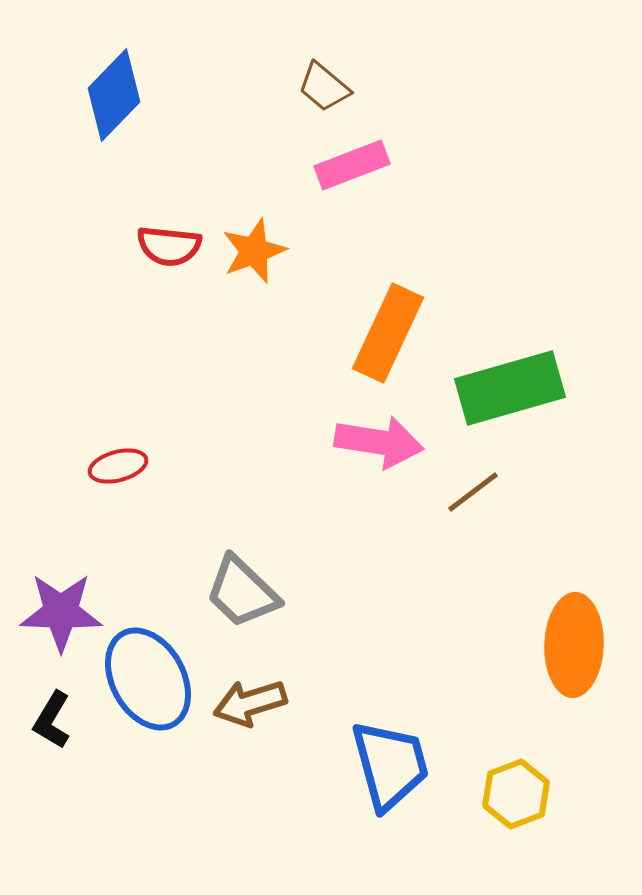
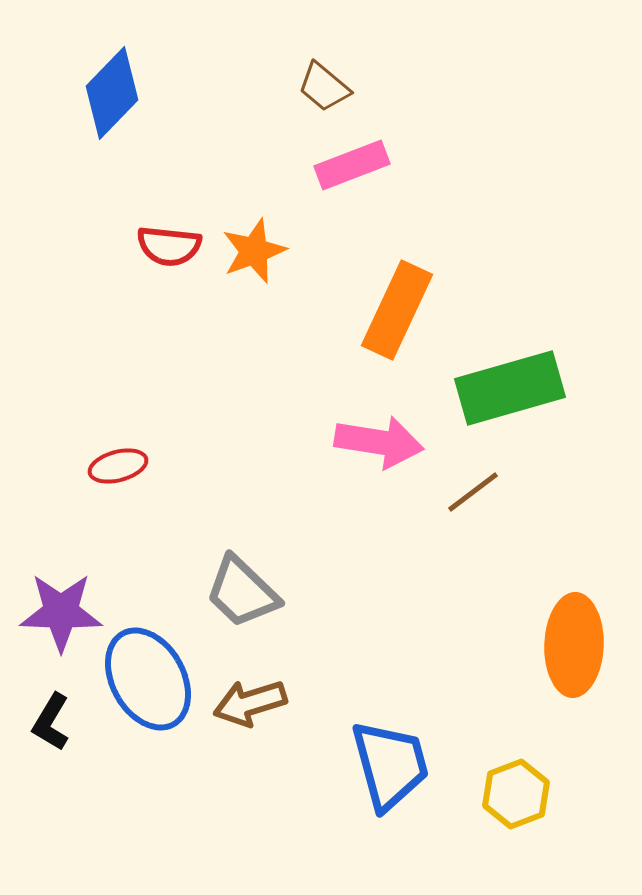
blue diamond: moved 2 px left, 2 px up
orange rectangle: moved 9 px right, 23 px up
black L-shape: moved 1 px left, 2 px down
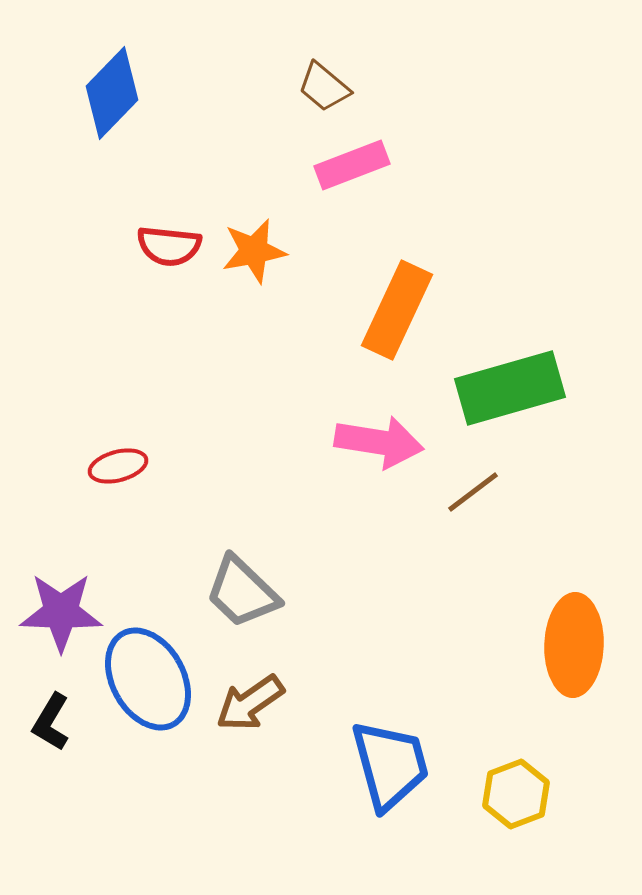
orange star: rotated 10 degrees clockwise
brown arrow: rotated 18 degrees counterclockwise
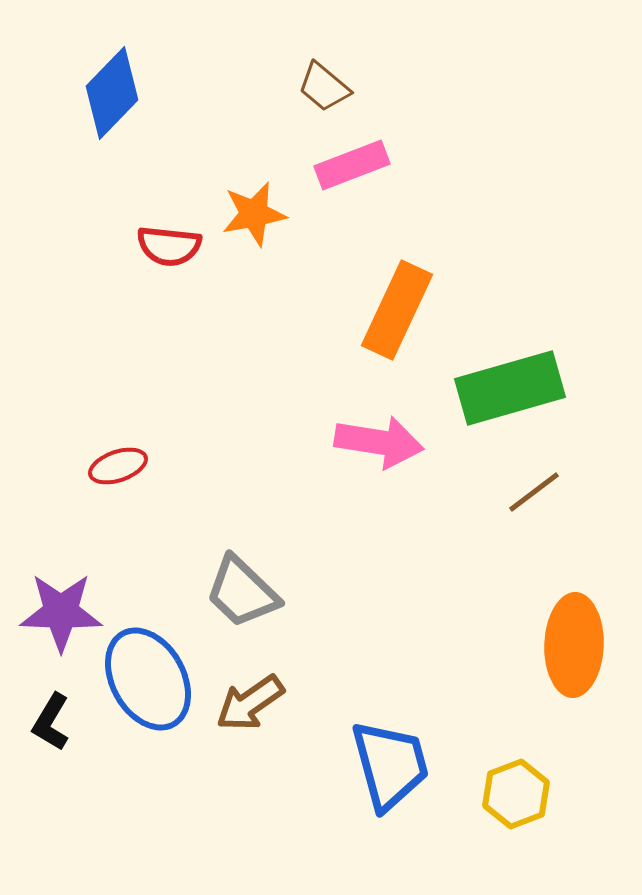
orange star: moved 37 px up
red ellipse: rotated 4 degrees counterclockwise
brown line: moved 61 px right
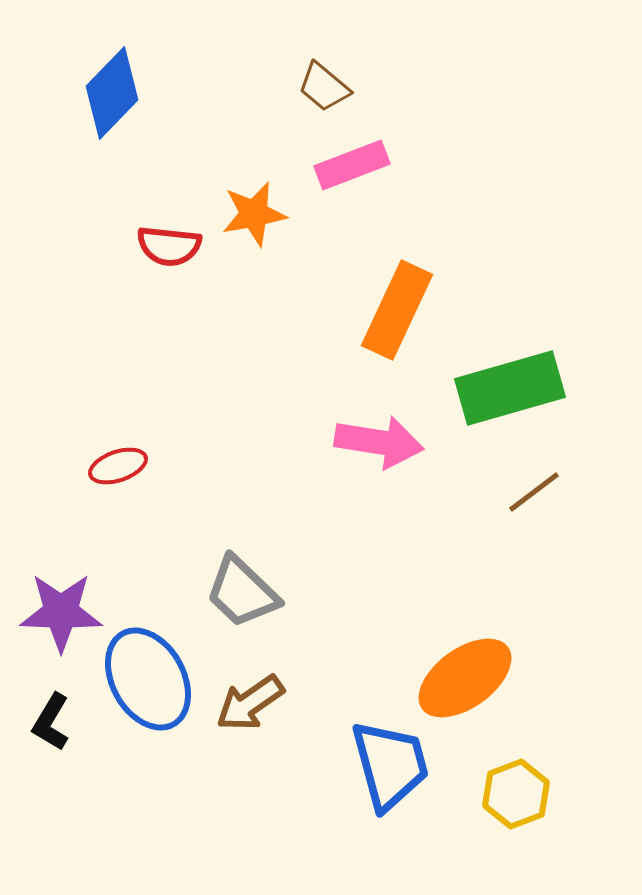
orange ellipse: moved 109 px left, 33 px down; rotated 52 degrees clockwise
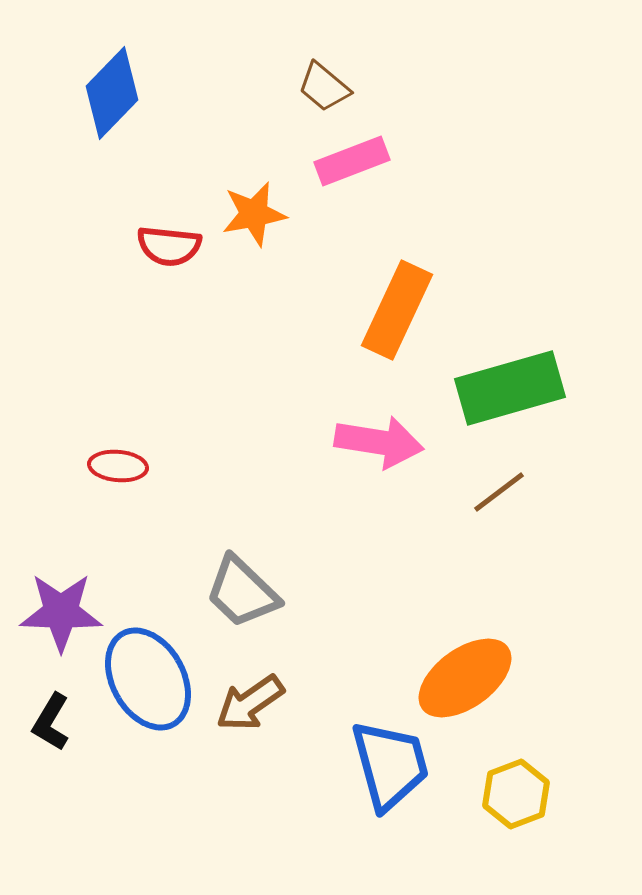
pink rectangle: moved 4 px up
red ellipse: rotated 24 degrees clockwise
brown line: moved 35 px left
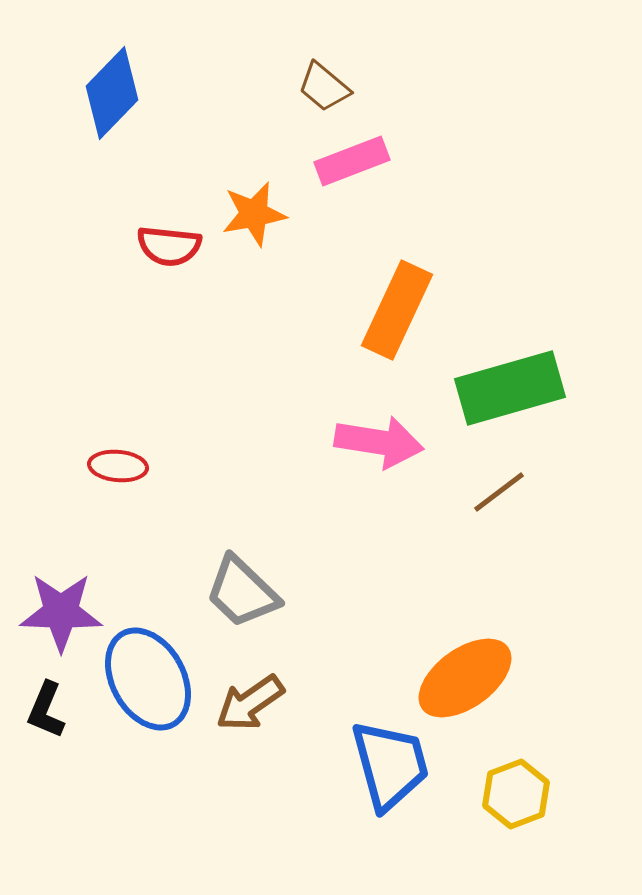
black L-shape: moved 5 px left, 12 px up; rotated 8 degrees counterclockwise
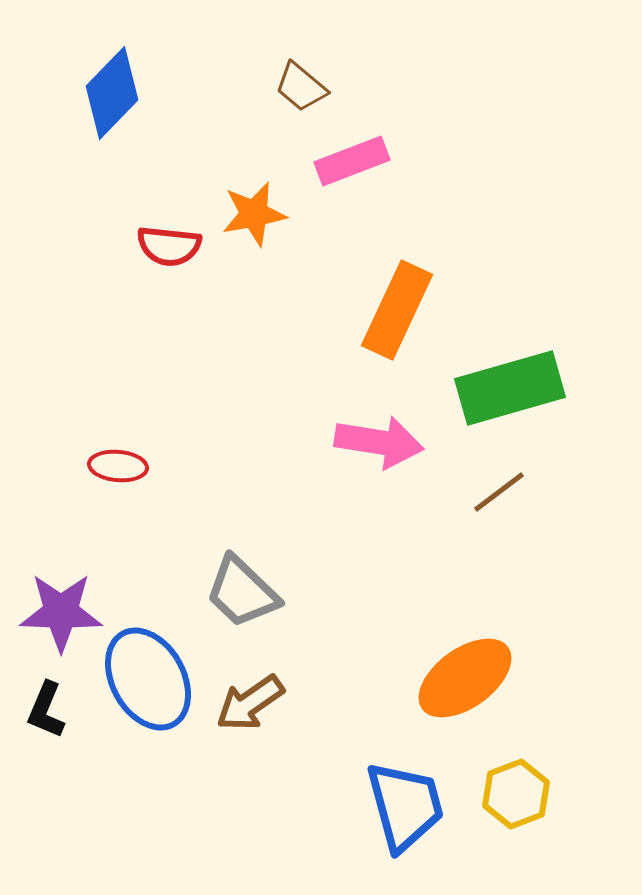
brown trapezoid: moved 23 px left
blue trapezoid: moved 15 px right, 41 px down
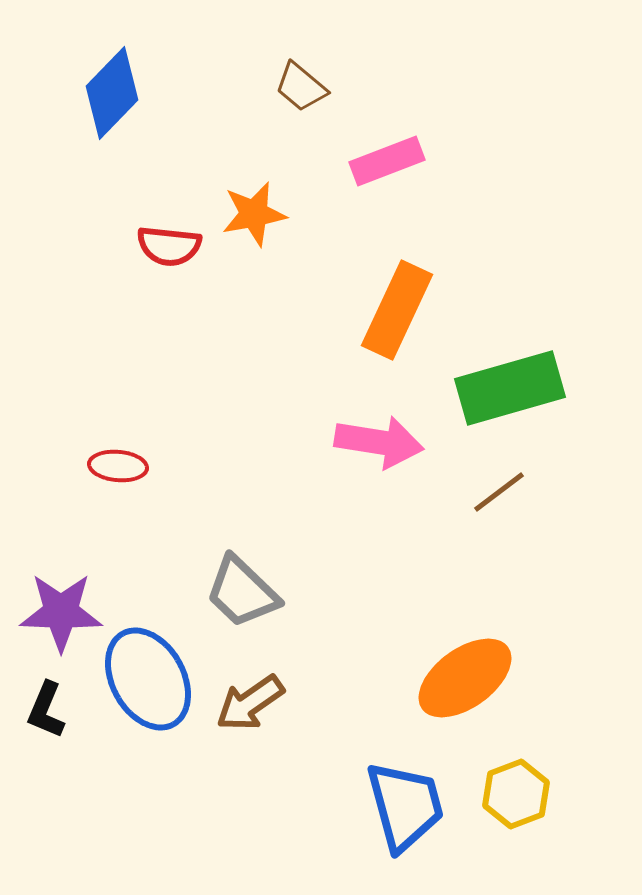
pink rectangle: moved 35 px right
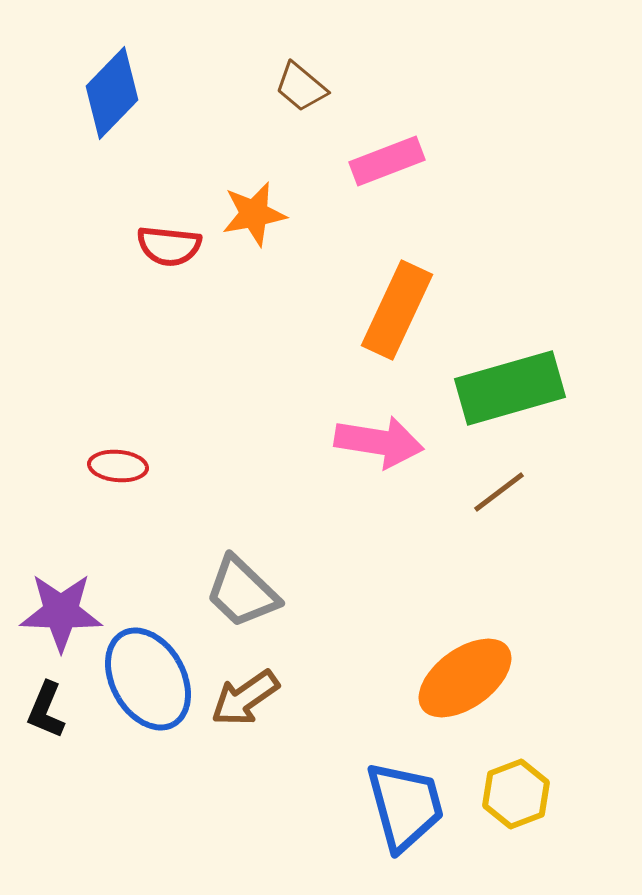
brown arrow: moved 5 px left, 5 px up
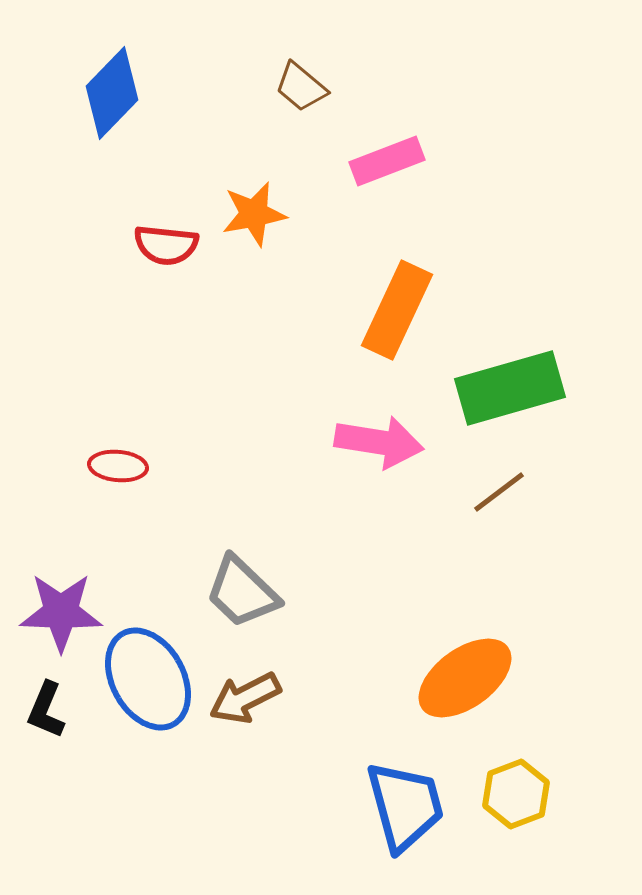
red semicircle: moved 3 px left, 1 px up
brown arrow: rotated 8 degrees clockwise
